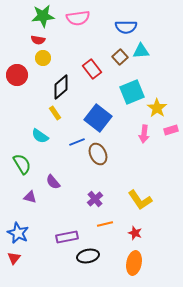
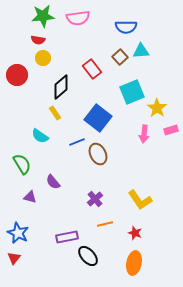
black ellipse: rotated 60 degrees clockwise
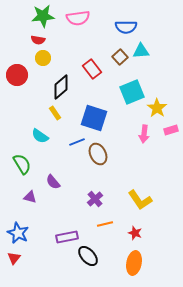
blue square: moved 4 px left; rotated 20 degrees counterclockwise
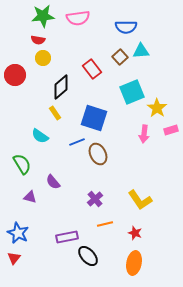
red circle: moved 2 px left
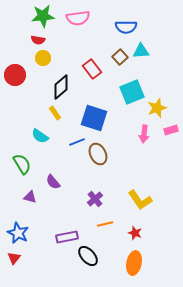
yellow star: rotated 18 degrees clockwise
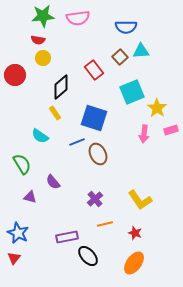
red rectangle: moved 2 px right, 1 px down
yellow star: rotated 18 degrees counterclockwise
orange ellipse: rotated 25 degrees clockwise
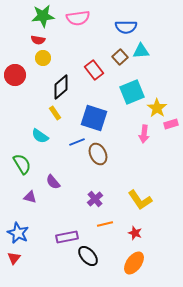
pink rectangle: moved 6 px up
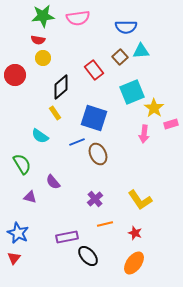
yellow star: moved 3 px left
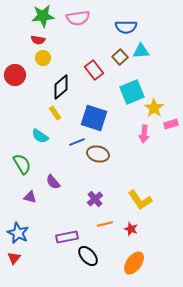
brown ellipse: rotated 50 degrees counterclockwise
red star: moved 4 px left, 4 px up
